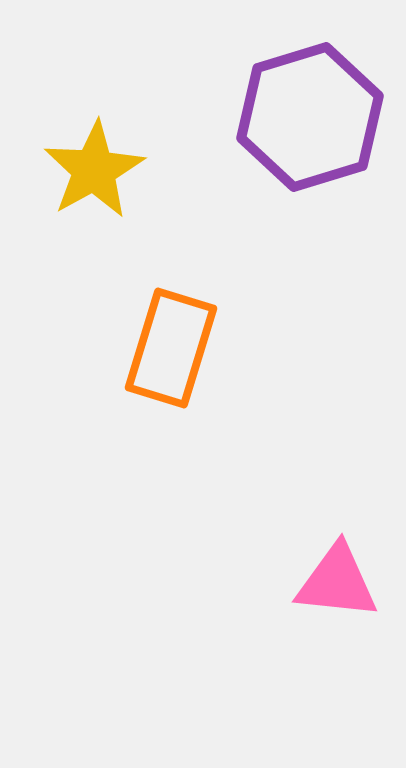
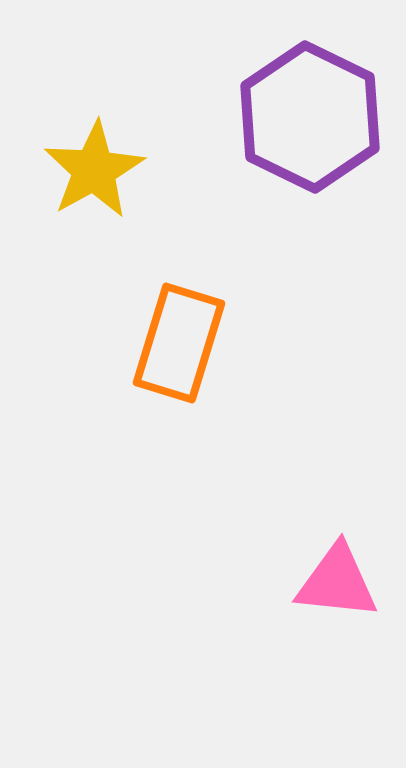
purple hexagon: rotated 17 degrees counterclockwise
orange rectangle: moved 8 px right, 5 px up
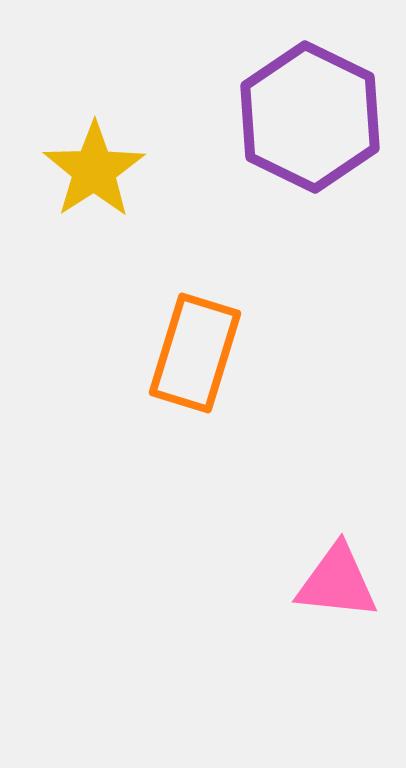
yellow star: rotated 4 degrees counterclockwise
orange rectangle: moved 16 px right, 10 px down
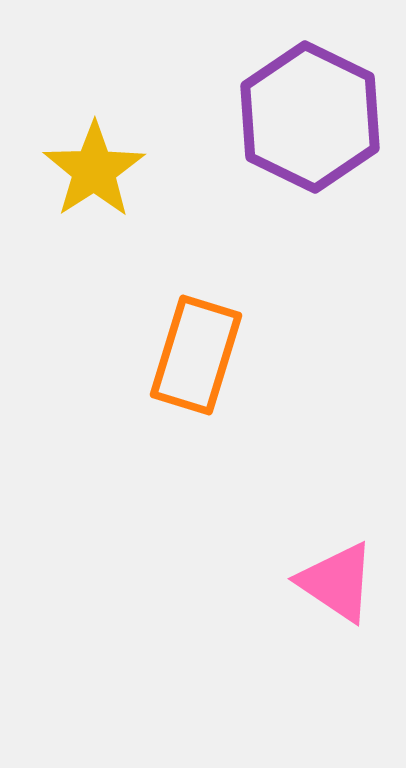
orange rectangle: moved 1 px right, 2 px down
pink triangle: rotated 28 degrees clockwise
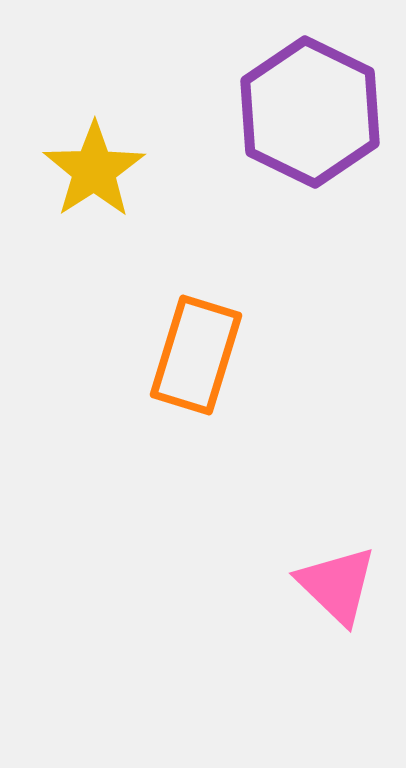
purple hexagon: moved 5 px up
pink triangle: moved 3 px down; rotated 10 degrees clockwise
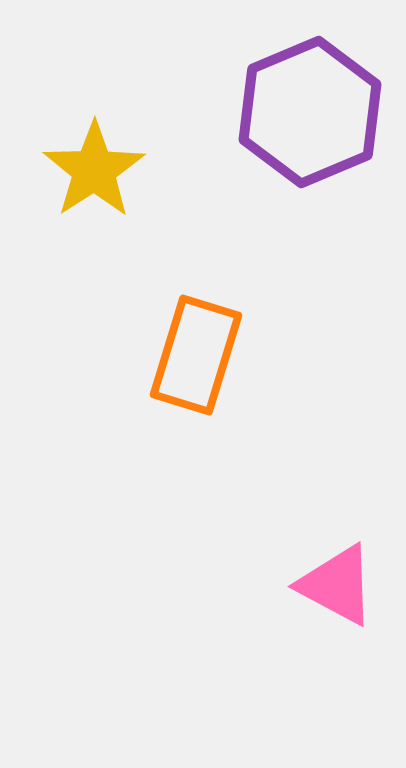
purple hexagon: rotated 11 degrees clockwise
pink triangle: rotated 16 degrees counterclockwise
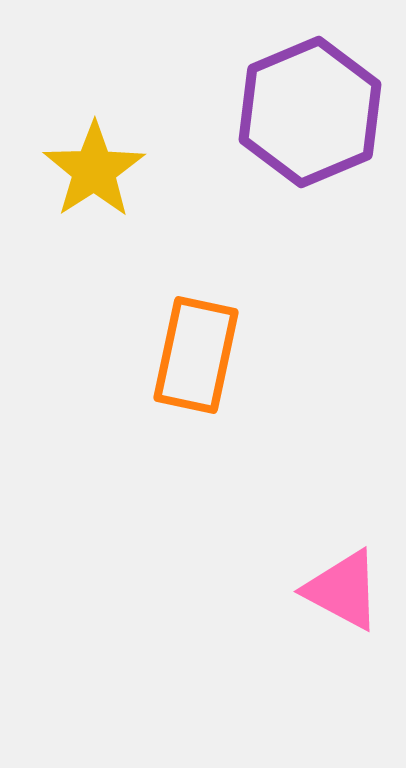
orange rectangle: rotated 5 degrees counterclockwise
pink triangle: moved 6 px right, 5 px down
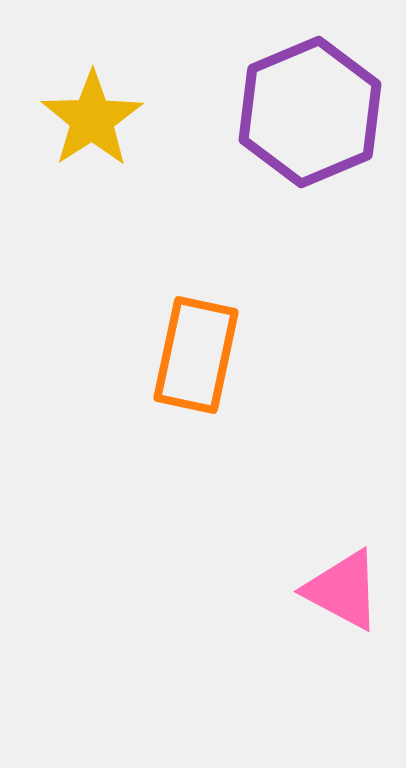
yellow star: moved 2 px left, 51 px up
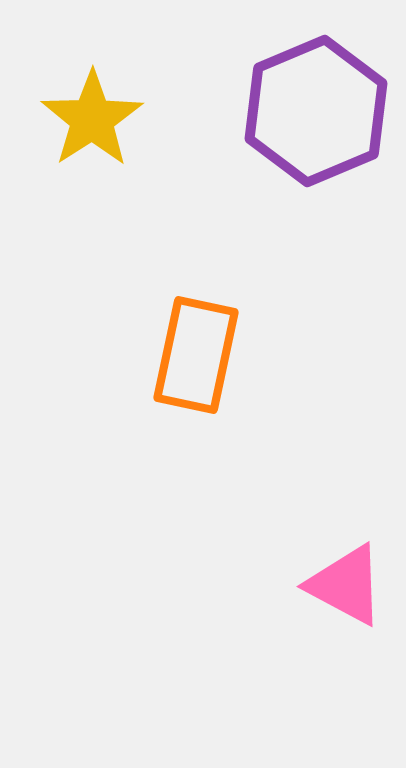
purple hexagon: moved 6 px right, 1 px up
pink triangle: moved 3 px right, 5 px up
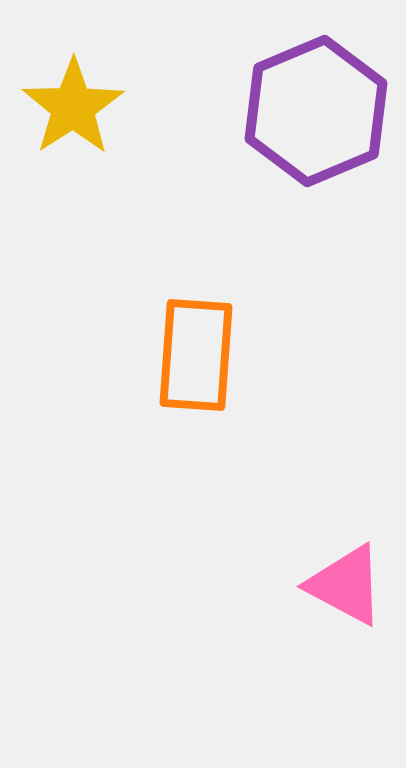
yellow star: moved 19 px left, 12 px up
orange rectangle: rotated 8 degrees counterclockwise
